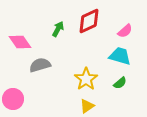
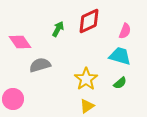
pink semicircle: rotated 28 degrees counterclockwise
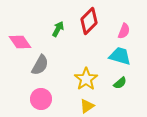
red diamond: rotated 20 degrees counterclockwise
pink semicircle: moved 1 px left
gray semicircle: rotated 135 degrees clockwise
pink circle: moved 28 px right
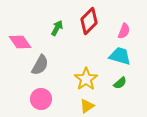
green arrow: moved 1 px left, 1 px up
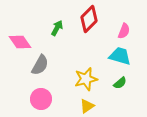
red diamond: moved 2 px up
yellow star: rotated 20 degrees clockwise
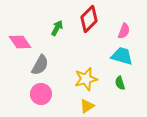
cyan trapezoid: moved 2 px right
green semicircle: rotated 112 degrees clockwise
pink circle: moved 5 px up
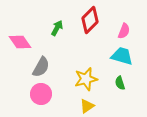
red diamond: moved 1 px right, 1 px down
gray semicircle: moved 1 px right, 2 px down
